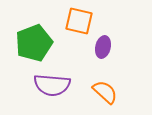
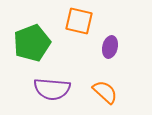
green pentagon: moved 2 px left
purple ellipse: moved 7 px right
purple semicircle: moved 4 px down
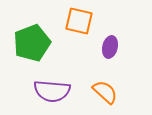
purple semicircle: moved 2 px down
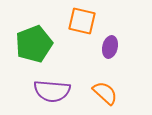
orange square: moved 3 px right
green pentagon: moved 2 px right, 1 px down
orange semicircle: moved 1 px down
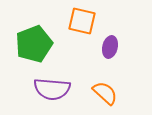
purple semicircle: moved 2 px up
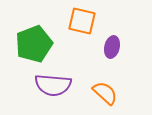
purple ellipse: moved 2 px right
purple semicircle: moved 1 px right, 4 px up
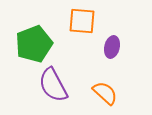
orange square: rotated 8 degrees counterclockwise
purple semicircle: rotated 57 degrees clockwise
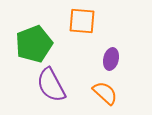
purple ellipse: moved 1 px left, 12 px down
purple semicircle: moved 2 px left
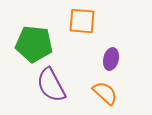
green pentagon: rotated 27 degrees clockwise
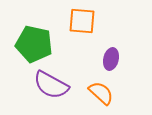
green pentagon: rotated 6 degrees clockwise
purple semicircle: rotated 33 degrees counterclockwise
orange semicircle: moved 4 px left
